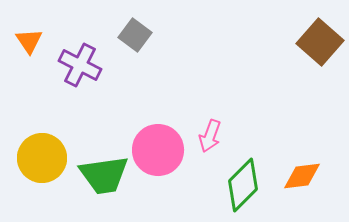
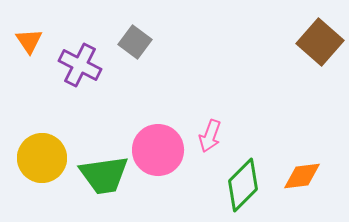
gray square: moved 7 px down
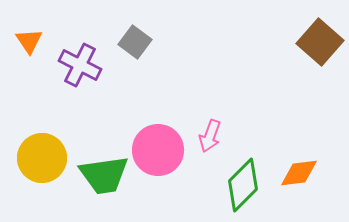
orange diamond: moved 3 px left, 3 px up
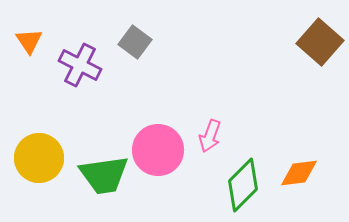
yellow circle: moved 3 px left
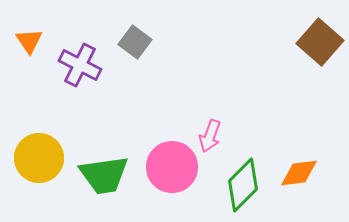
pink circle: moved 14 px right, 17 px down
